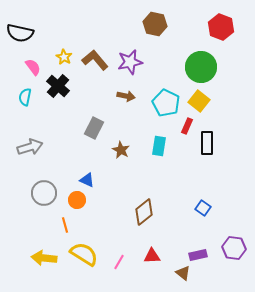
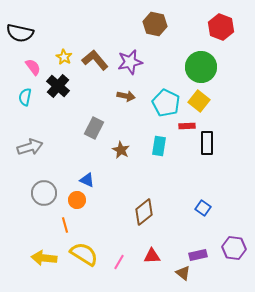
red rectangle: rotated 63 degrees clockwise
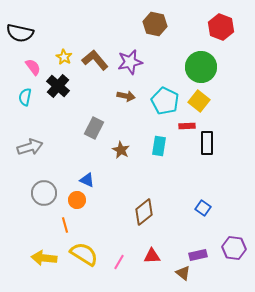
cyan pentagon: moved 1 px left, 2 px up
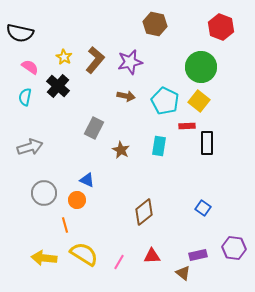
brown L-shape: rotated 80 degrees clockwise
pink semicircle: moved 3 px left; rotated 18 degrees counterclockwise
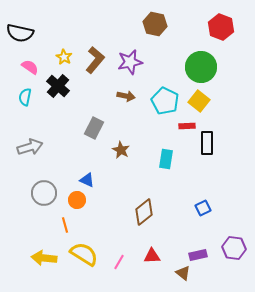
cyan rectangle: moved 7 px right, 13 px down
blue square: rotated 28 degrees clockwise
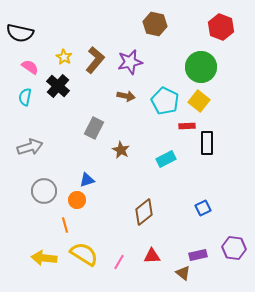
cyan rectangle: rotated 54 degrees clockwise
blue triangle: rotated 42 degrees counterclockwise
gray circle: moved 2 px up
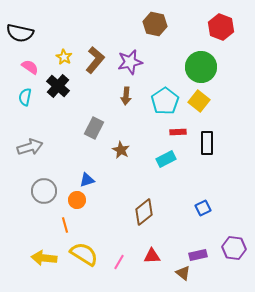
brown arrow: rotated 84 degrees clockwise
cyan pentagon: rotated 12 degrees clockwise
red rectangle: moved 9 px left, 6 px down
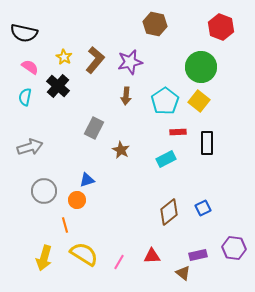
black semicircle: moved 4 px right
brown diamond: moved 25 px right
yellow arrow: rotated 80 degrees counterclockwise
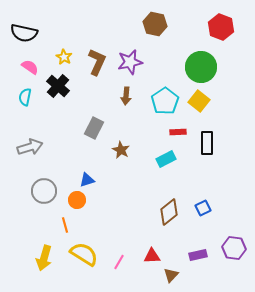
brown L-shape: moved 2 px right, 2 px down; rotated 16 degrees counterclockwise
brown triangle: moved 12 px left, 2 px down; rotated 35 degrees clockwise
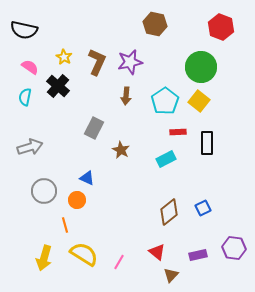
black semicircle: moved 3 px up
blue triangle: moved 2 px up; rotated 42 degrees clockwise
red triangle: moved 5 px right, 4 px up; rotated 42 degrees clockwise
